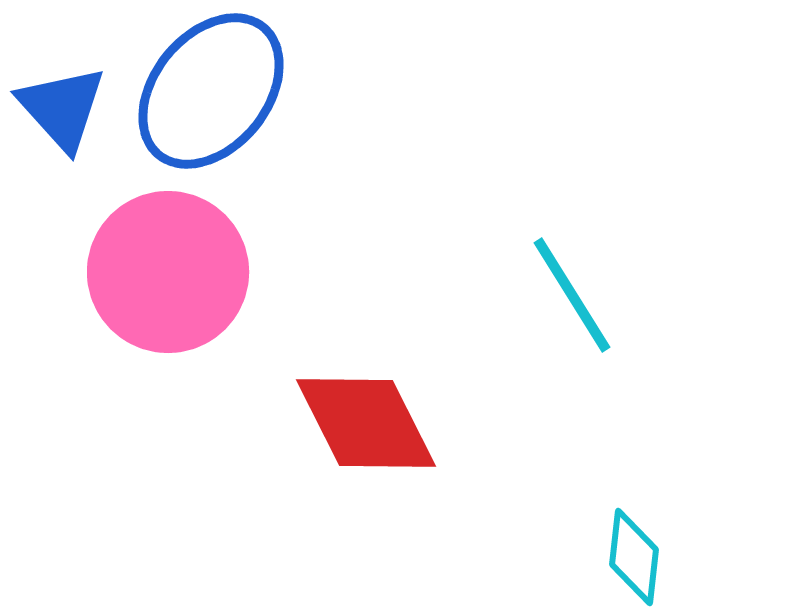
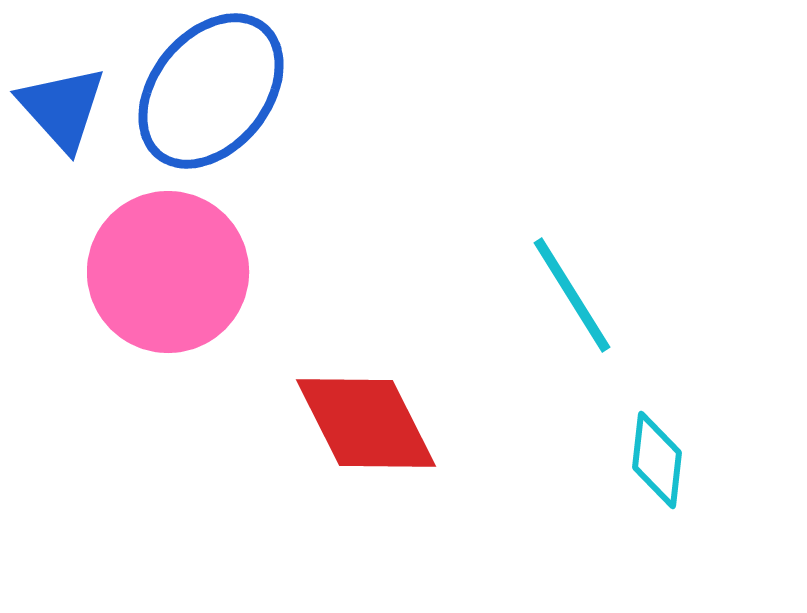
cyan diamond: moved 23 px right, 97 px up
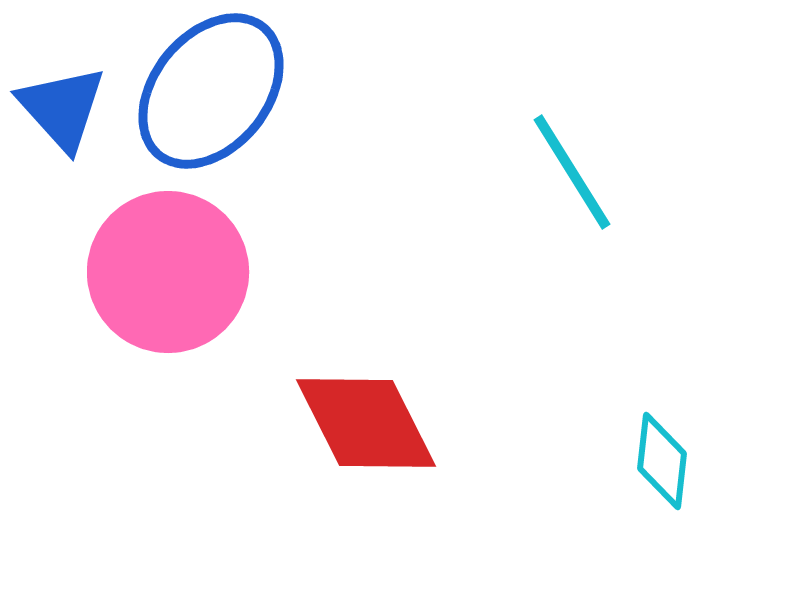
cyan line: moved 123 px up
cyan diamond: moved 5 px right, 1 px down
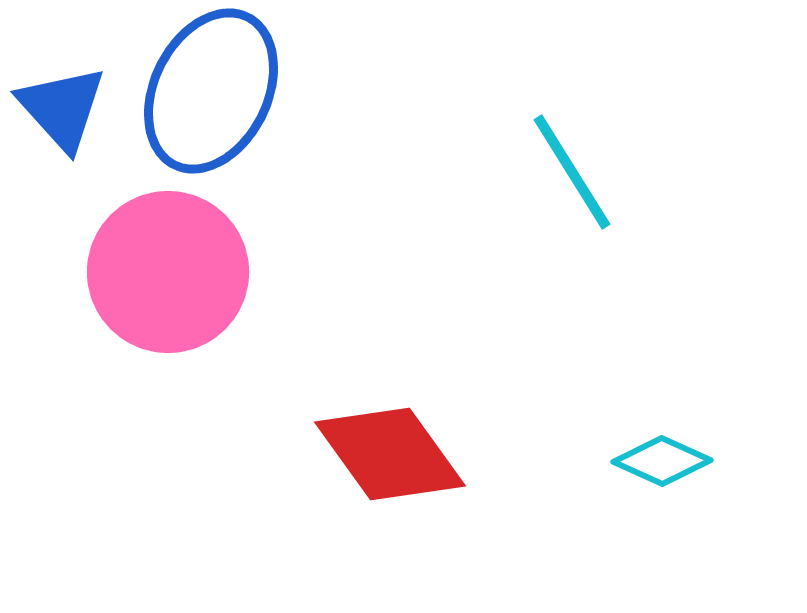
blue ellipse: rotated 13 degrees counterclockwise
red diamond: moved 24 px right, 31 px down; rotated 9 degrees counterclockwise
cyan diamond: rotated 72 degrees counterclockwise
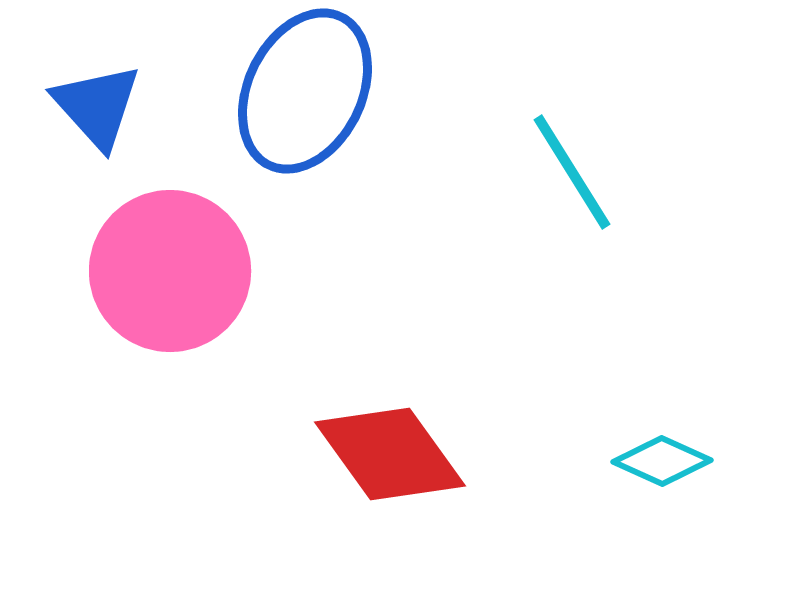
blue ellipse: moved 94 px right
blue triangle: moved 35 px right, 2 px up
pink circle: moved 2 px right, 1 px up
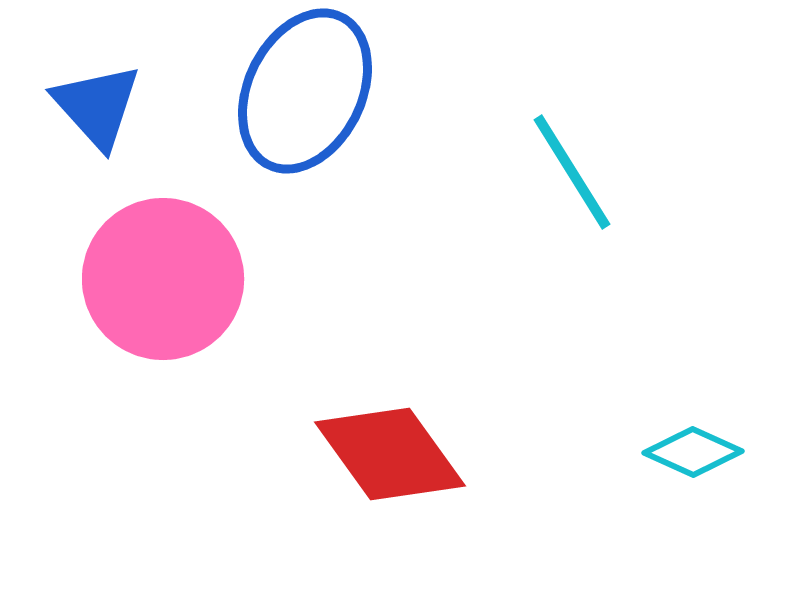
pink circle: moved 7 px left, 8 px down
cyan diamond: moved 31 px right, 9 px up
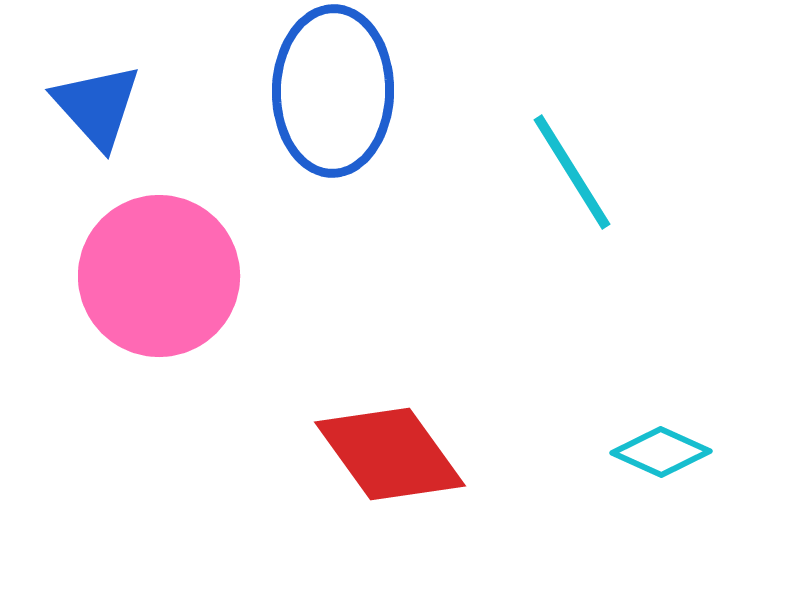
blue ellipse: moved 28 px right; rotated 25 degrees counterclockwise
pink circle: moved 4 px left, 3 px up
cyan diamond: moved 32 px left
